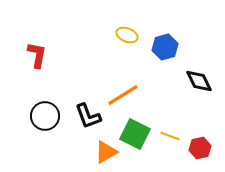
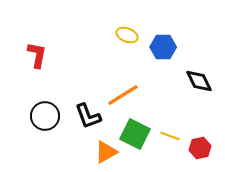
blue hexagon: moved 2 px left; rotated 15 degrees clockwise
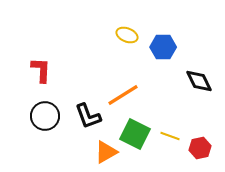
red L-shape: moved 4 px right, 15 px down; rotated 8 degrees counterclockwise
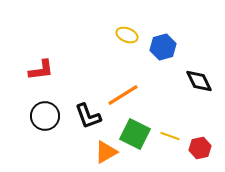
blue hexagon: rotated 15 degrees counterclockwise
red L-shape: rotated 80 degrees clockwise
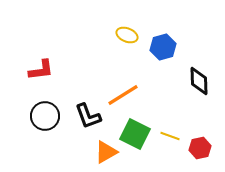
black diamond: rotated 24 degrees clockwise
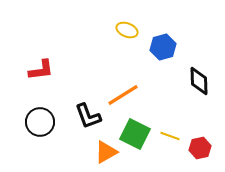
yellow ellipse: moved 5 px up
black circle: moved 5 px left, 6 px down
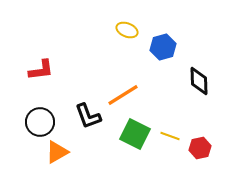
orange triangle: moved 49 px left
